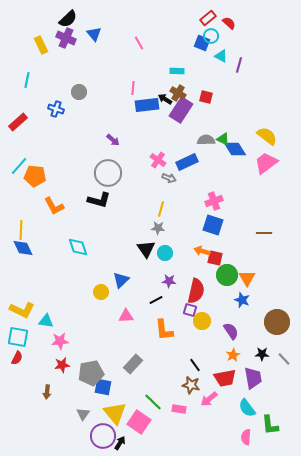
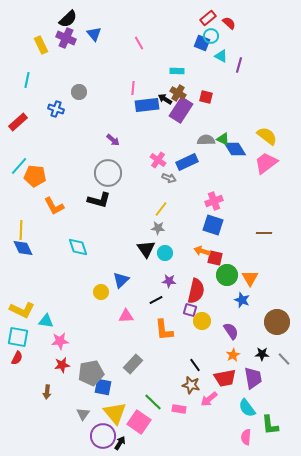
yellow line at (161, 209): rotated 21 degrees clockwise
orange triangle at (247, 278): moved 3 px right
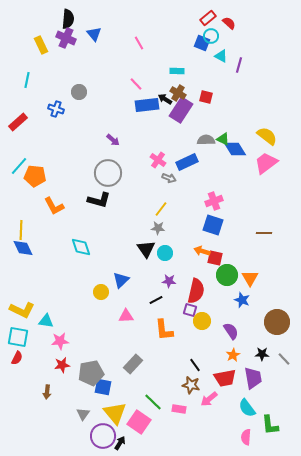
black semicircle at (68, 19): rotated 42 degrees counterclockwise
pink line at (133, 88): moved 3 px right, 4 px up; rotated 48 degrees counterclockwise
cyan diamond at (78, 247): moved 3 px right
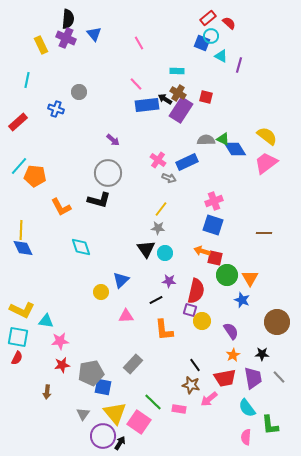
orange L-shape at (54, 206): moved 7 px right, 1 px down
gray line at (284, 359): moved 5 px left, 18 px down
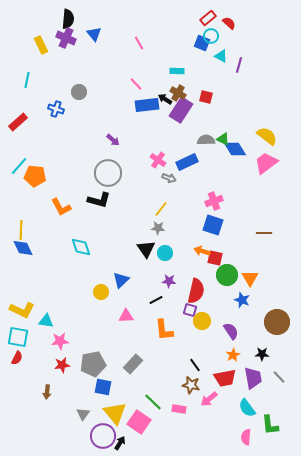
gray pentagon at (91, 373): moved 2 px right, 9 px up
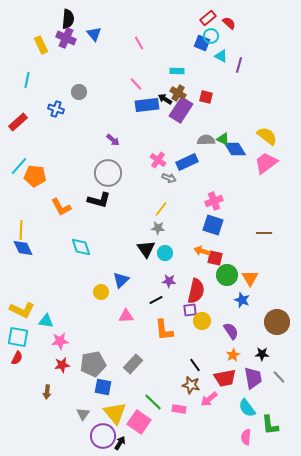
purple square at (190, 310): rotated 24 degrees counterclockwise
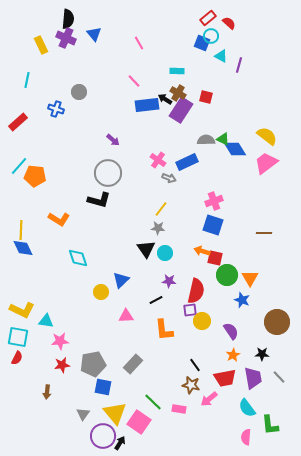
pink line at (136, 84): moved 2 px left, 3 px up
orange L-shape at (61, 207): moved 2 px left, 12 px down; rotated 30 degrees counterclockwise
cyan diamond at (81, 247): moved 3 px left, 11 px down
